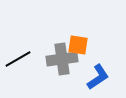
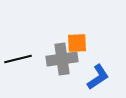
orange square: moved 1 px left, 2 px up; rotated 10 degrees counterclockwise
black line: rotated 16 degrees clockwise
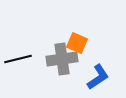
orange square: rotated 25 degrees clockwise
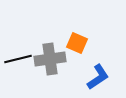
gray cross: moved 12 px left
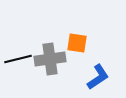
orange square: rotated 15 degrees counterclockwise
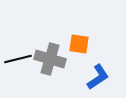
orange square: moved 2 px right, 1 px down
gray cross: rotated 24 degrees clockwise
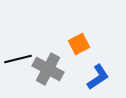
orange square: rotated 35 degrees counterclockwise
gray cross: moved 2 px left, 10 px down; rotated 12 degrees clockwise
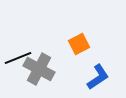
black line: moved 1 px up; rotated 8 degrees counterclockwise
gray cross: moved 9 px left
